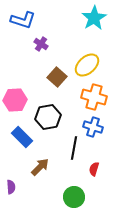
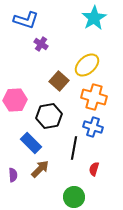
blue L-shape: moved 3 px right
brown square: moved 2 px right, 4 px down
black hexagon: moved 1 px right, 1 px up
blue rectangle: moved 9 px right, 6 px down
brown arrow: moved 2 px down
purple semicircle: moved 2 px right, 12 px up
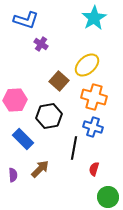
blue rectangle: moved 8 px left, 4 px up
green circle: moved 34 px right
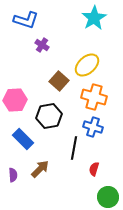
purple cross: moved 1 px right, 1 px down
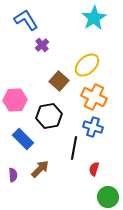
blue L-shape: rotated 140 degrees counterclockwise
purple cross: rotated 16 degrees clockwise
orange cross: rotated 10 degrees clockwise
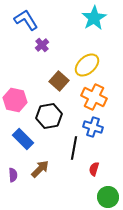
pink hexagon: rotated 15 degrees clockwise
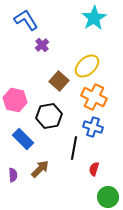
yellow ellipse: moved 1 px down
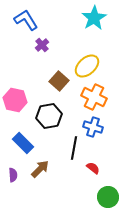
blue rectangle: moved 4 px down
red semicircle: moved 1 px left, 1 px up; rotated 112 degrees clockwise
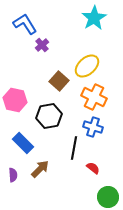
blue L-shape: moved 1 px left, 4 px down
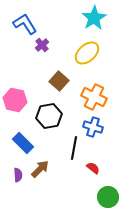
yellow ellipse: moved 13 px up
purple semicircle: moved 5 px right
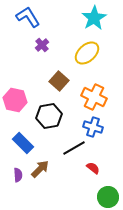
blue L-shape: moved 3 px right, 7 px up
black line: rotated 50 degrees clockwise
